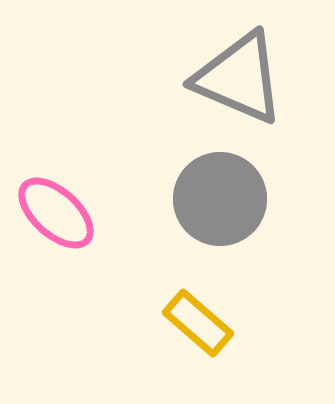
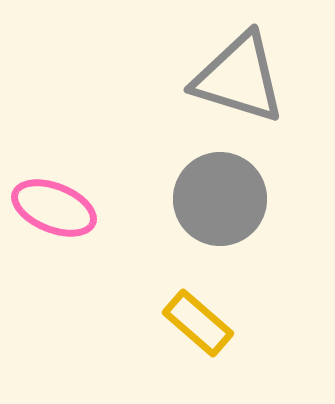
gray triangle: rotated 6 degrees counterclockwise
pink ellipse: moved 2 px left, 5 px up; rotated 20 degrees counterclockwise
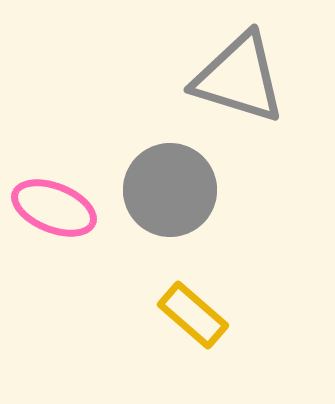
gray circle: moved 50 px left, 9 px up
yellow rectangle: moved 5 px left, 8 px up
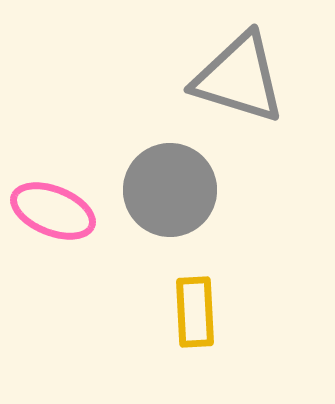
pink ellipse: moved 1 px left, 3 px down
yellow rectangle: moved 2 px right, 3 px up; rotated 46 degrees clockwise
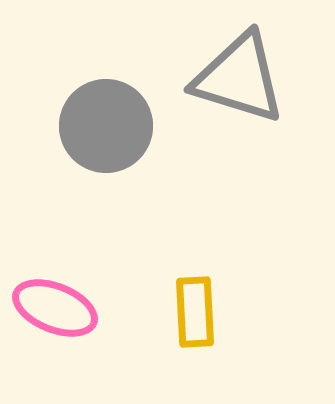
gray circle: moved 64 px left, 64 px up
pink ellipse: moved 2 px right, 97 px down
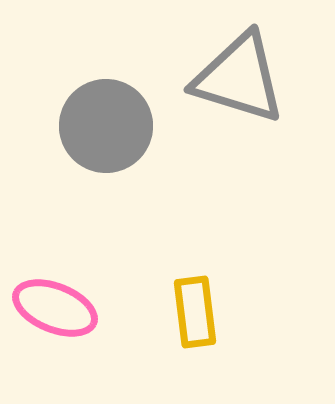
yellow rectangle: rotated 4 degrees counterclockwise
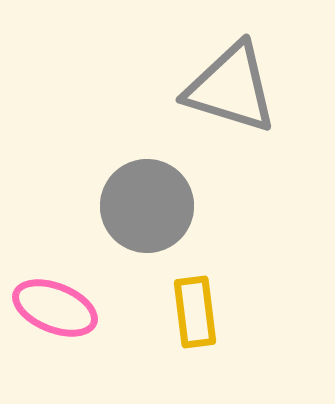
gray triangle: moved 8 px left, 10 px down
gray circle: moved 41 px right, 80 px down
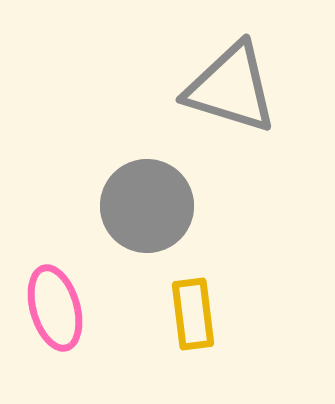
pink ellipse: rotated 52 degrees clockwise
yellow rectangle: moved 2 px left, 2 px down
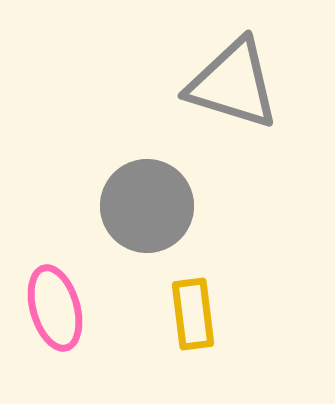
gray triangle: moved 2 px right, 4 px up
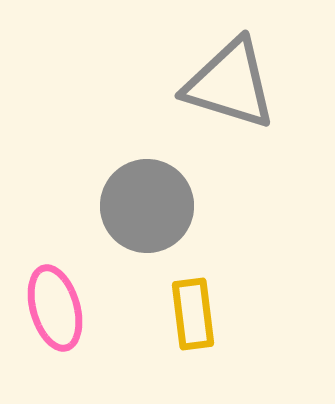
gray triangle: moved 3 px left
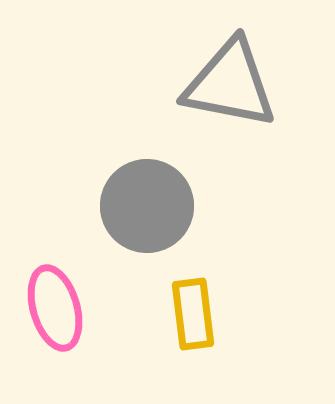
gray triangle: rotated 6 degrees counterclockwise
